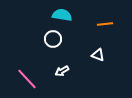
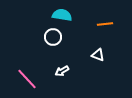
white circle: moved 2 px up
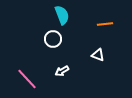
cyan semicircle: rotated 60 degrees clockwise
white circle: moved 2 px down
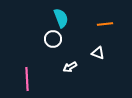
cyan semicircle: moved 1 px left, 3 px down
white triangle: moved 2 px up
white arrow: moved 8 px right, 4 px up
pink line: rotated 40 degrees clockwise
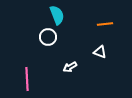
cyan semicircle: moved 4 px left, 3 px up
white circle: moved 5 px left, 2 px up
white triangle: moved 2 px right, 1 px up
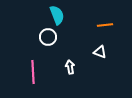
orange line: moved 1 px down
white arrow: rotated 112 degrees clockwise
pink line: moved 6 px right, 7 px up
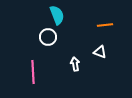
white arrow: moved 5 px right, 3 px up
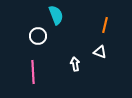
cyan semicircle: moved 1 px left
orange line: rotated 70 degrees counterclockwise
white circle: moved 10 px left, 1 px up
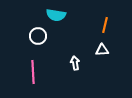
cyan semicircle: rotated 120 degrees clockwise
white triangle: moved 2 px right, 2 px up; rotated 24 degrees counterclockwise
white arrow: moved 1 px up
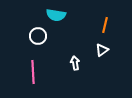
white triangle: rotated 32 degrees counterclockwise
